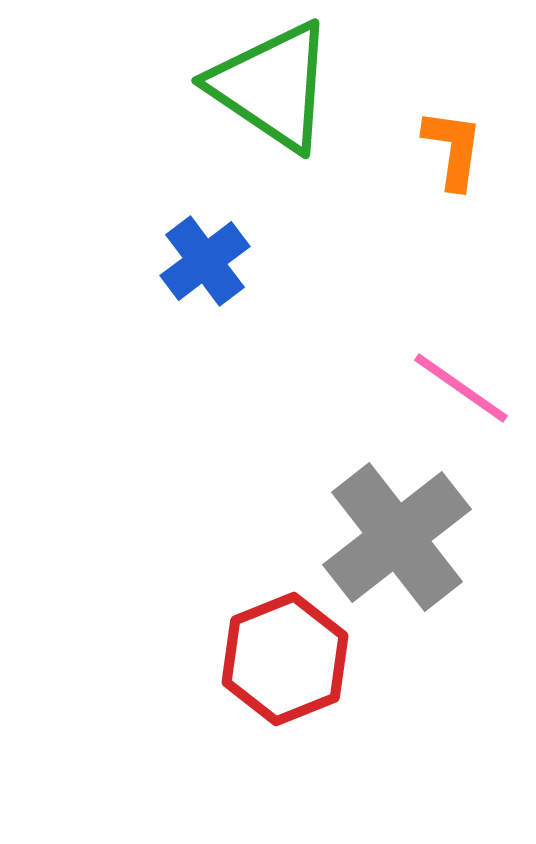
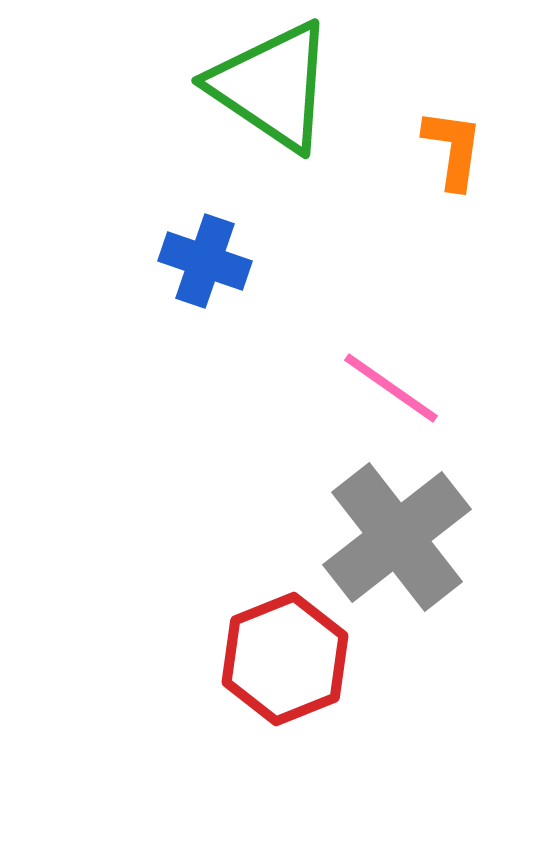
blue cross: rotated 34 degrees counterclockwise
pink line: moved 70 px left
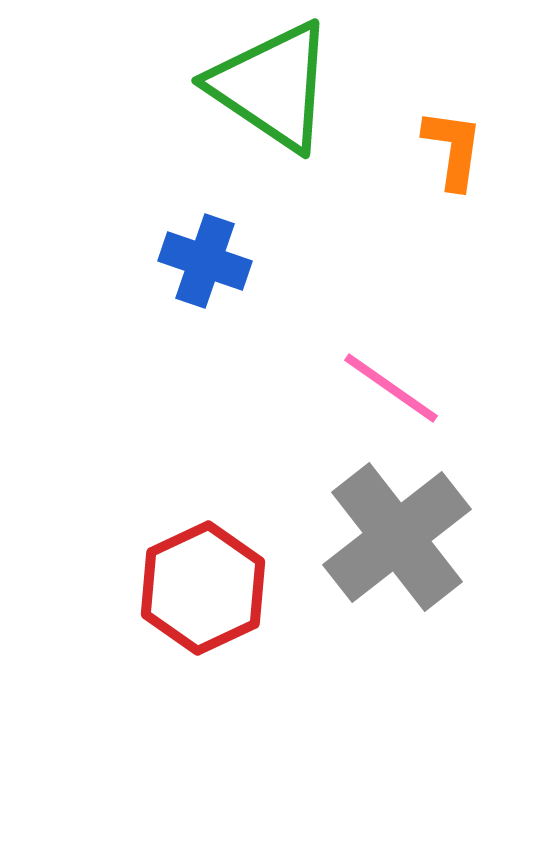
red hexagon: moved 82 px left, 71 px up; rotated 3 degrees counterclockwise
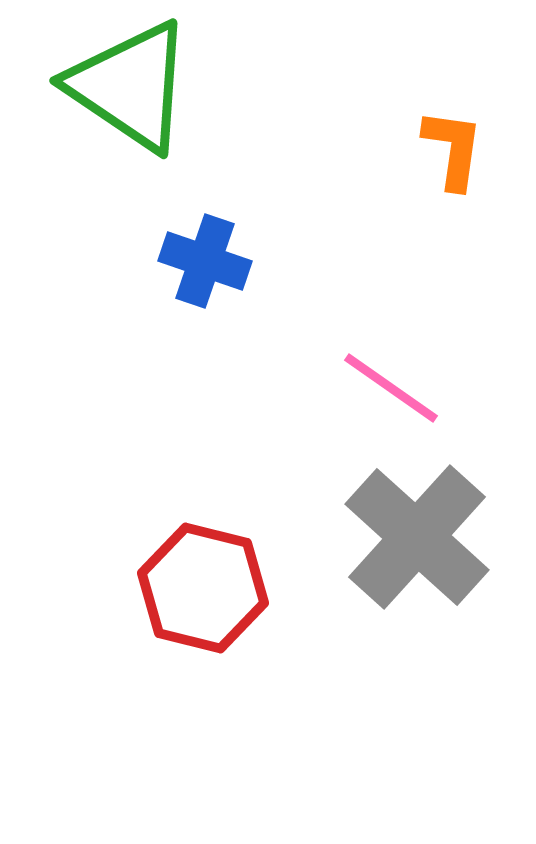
green triangle: moved 142 px left
gray cross: moved 20 px right; rotated 10 degrees counterclockwise
red hexagon: rotated 21 degrees counterclockwise
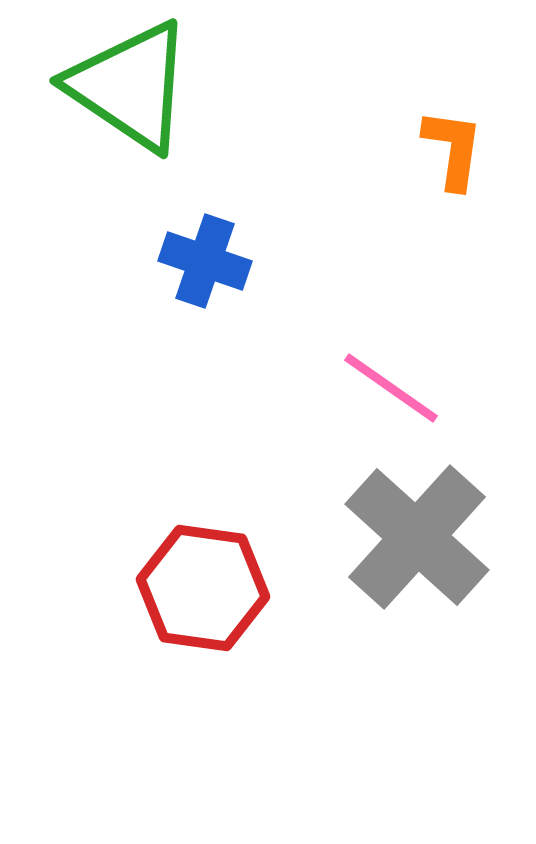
red hexagon: rotated 6 degrees counterclockwise
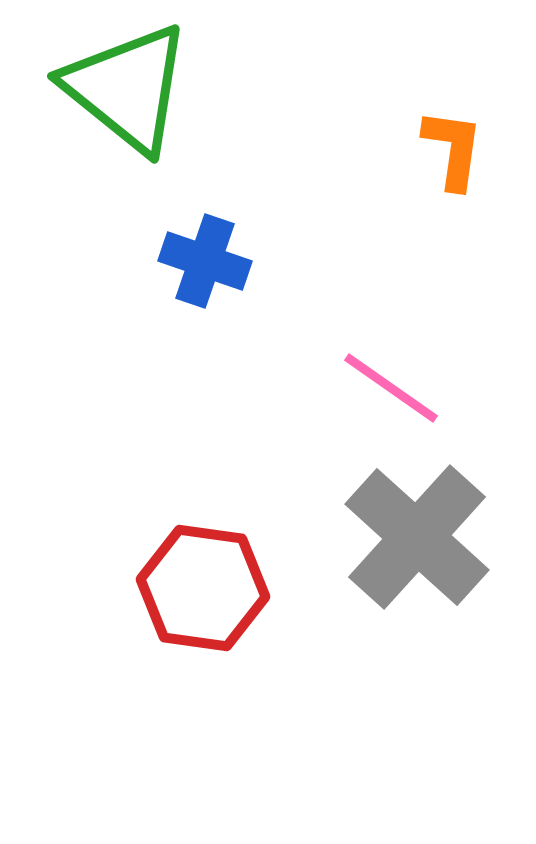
green triangle: moved 3 px left, 2 px down; rotated 5 degrees clockwise
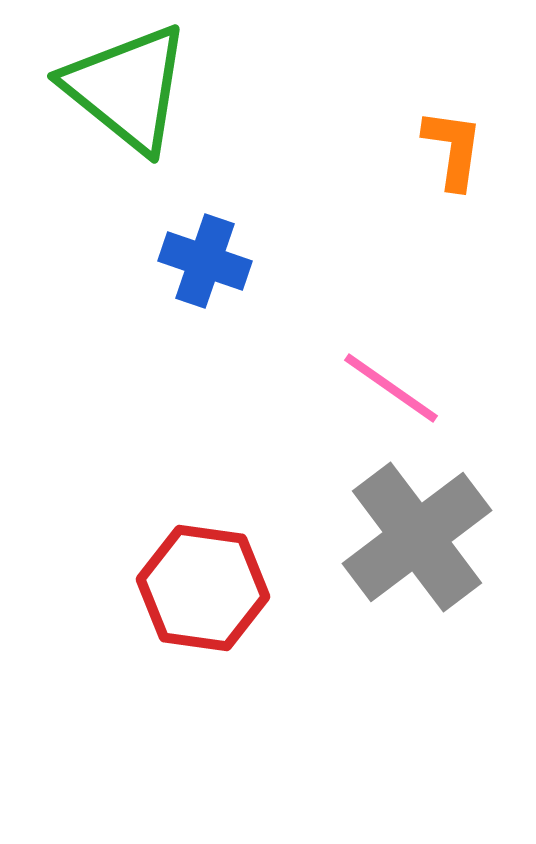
gray cross: rotated 11 degrees clockwise
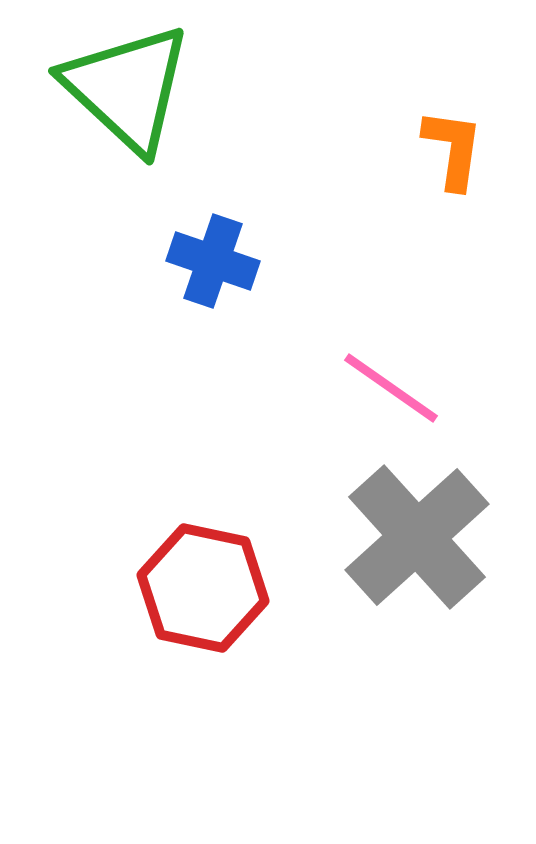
green triangle: rotated 4 degrees clockwise
blue cross: moved 8 px right
gray cross: rotated 5 degrees counterclockwise
red hexagon: rotated 4 degrees clockwise
